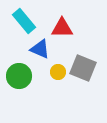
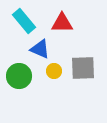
red triangle: moved 5 px up
gray square: rotated 24 degrees counterclockwise
yellow circle: moved 4 px left, 1 px up
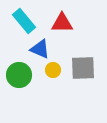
yellow circle: moved 1 px left, 1 px up
green circle: moved 1 px up
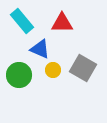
cyan rectangle: moved 2 px left
gray square: rotated 32 degrees clockwise
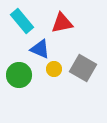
red triangle: rotated 10 degrees counterclockwise
yellow circle: moved 1 px right, 1 px up
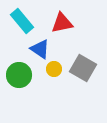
blue triangle: rotated 10 degrees clockwise
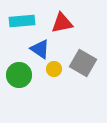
cyan rectangle: rotated 55 degrees counterclockwise
gray square: moved 5 px up
